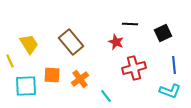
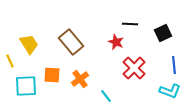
red cross: rotated 30 degrees counterclockwise
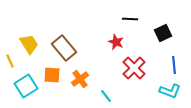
black line: moved 5 px up
brown rectangle: moved 7 px left, 6 px down
cyan square: rotated 30 degrees counterclockwise
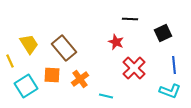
cyan line: rotated 40 degrees counterclockwise
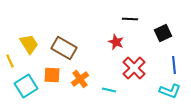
brown rectangle: rotated 20 degrees counterclockwise
cyan line: moved 3 px right, 6 px up
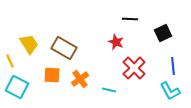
blue line: moved 1 px left, 1 px down
cyan square: moved 9 px left, 1 px down; rotated 30 degrees counterclockwise
cyan L-shape: rotated 40 degrees clockwise
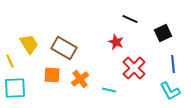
black line: rotated 21 degrees clockwise
blue line: moved 2 px up
cyan square: moved 2 px left, 1 px down; rotated 30 degrees counterclockwise
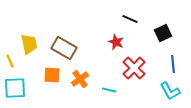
yellow trapezoid: rotated 20 degrees clockwise
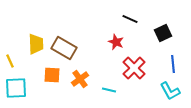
yellow trapezoid: moved 7 px right; rotated 10 degrees clockwise
cyan square: moved 1 px right
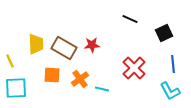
black square: moved 1 px right
red star: moved 24 px left, 3 px down; rotated 28 degrees counterclockwise
cyan line: moved 7 px left, 1 px up
